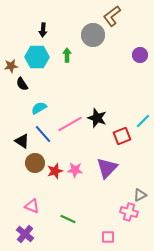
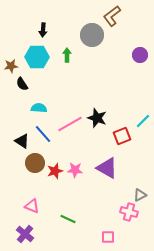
gray circle: moved 1 px left
cyan semicircle: rotated 35 degrees clockwise
purple triangle: rotated 45 degrees counterclockwise
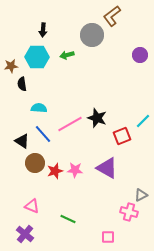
green arrow: rotated 104 degrees counterclockwise
black semicircle: rotated 24 degrees clockwise
gray triangle: moved 1 px right
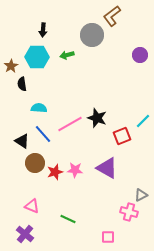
brown star: rotated 24 degrees counterclockwise
red star: moved 1 px down
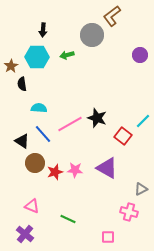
red square: moved 1 px right; rotated 30 degrees counterclockwise
gray triangle: moved 6 px up
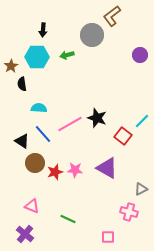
cyan line: moved 1 px left
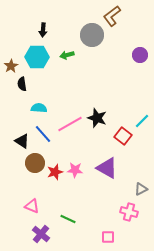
purple cross: moved 16 px right
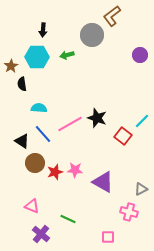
purple triangle: moved 4 px left, 14 px down
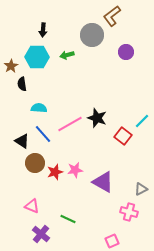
purple circle: moved 14 px left, 3 px up
pink star: rotated 14 degrees counterclockwise
pink square: moved 4 px right, 4 px down; rotated 24 degrees counterclockwise
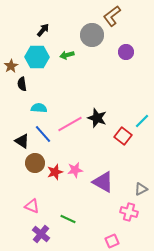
black arrow: rotated 144 degrees counterclockwise
